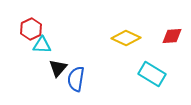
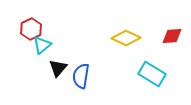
cyan triangle: rotated 42 degrees counterclockwise
blue semicircle: moved 5 px right, 3 px up
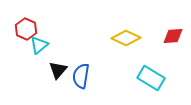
red hexagon: moved 5 px left; rotated 10 degrees counterclockwise
red diamond: moved 1 px right
cyan triangle: moved 3 px left
black triangle: moved 2 px down
cyan rectangle: moved 1 px left, 4 px down
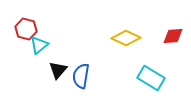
red hexagon: rotated 10 degrees counterclockwise
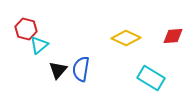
blue semicircle: moved 7 px up
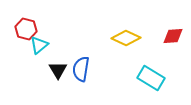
black triangle: rotated 12 degrees counterclockwise
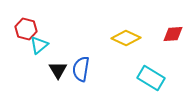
red diamond: moved 2 px up
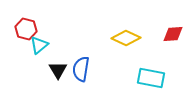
cyan rectangle: rotated 20 degrees counterclockwise
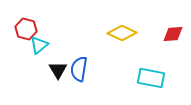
yellow diamond: moved 4 px left, 5 px up
blue semicircle: moved 2 px left
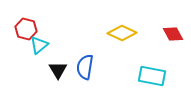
red diamond: rotated 65 degrees clockwise
blue semicircle: moved 6 px right, 2 px up
cyan rectangle: moved 1 px right, 2 px up
